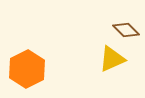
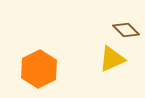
orange hexagon: moved 12 px right
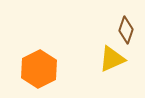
brown diamond: rotated 64 degrees clockwise
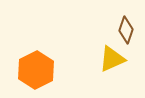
orange hexagon: moved 3 px left, 1 px down
